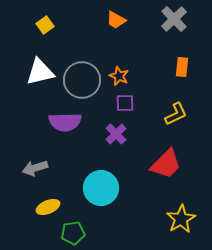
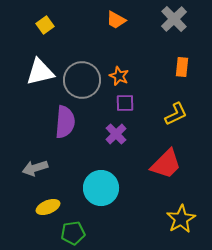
purple semicircle: rotated 84 degrees counterclockwise
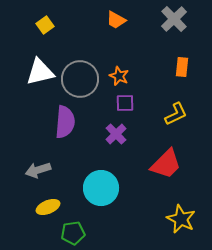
gray circle: moved 2 px left, 1 px up
gray arrow: moved 3 px right, 2 px down
yellow star: rotated 16 degrees counterclockwise
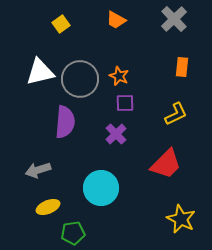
yellow square: moved 16 px right, 1 px up
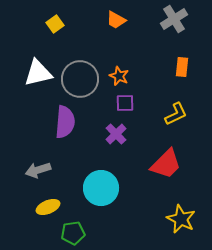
gray cross: rotated 12 degrees clockwise
yellow square: moved 6 px left
white triangle: moved 2 px left, 1 px down
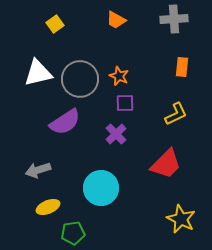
gray cross: rotated 28 degrees clockwise
purple semicircle: rotated 52 degrees clockwise
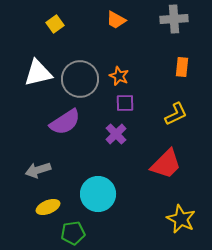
cyan circle: moved 3 px left, 6 px down
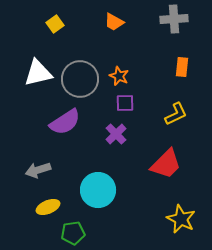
orange trapezoid: moved 2 px left, 2 px down
cyan circle: moved 4 px up
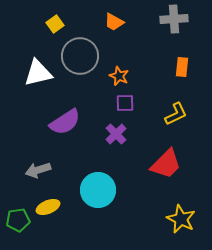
gray circle: moved 23 px up
green pentagon: moved 55 px left, 13 px up
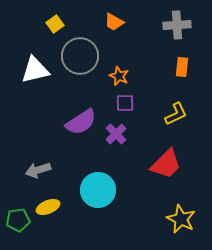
gray cross: moved 3 px right, 6 px down
white triangle: moved 3 px left, 3 px up
purple semicircle: moved 16 px right
